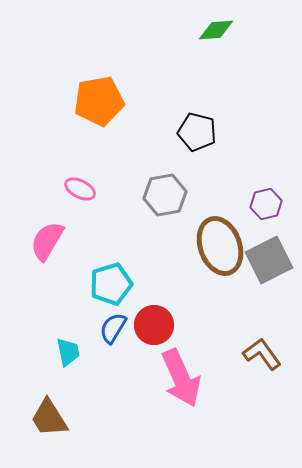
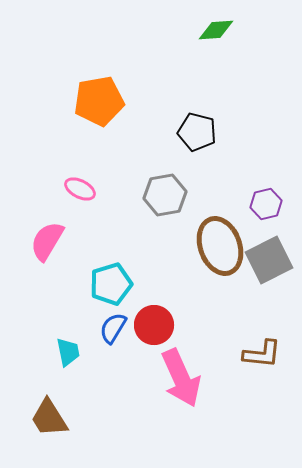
brown L-shape: rotated 132 degrees clockwise
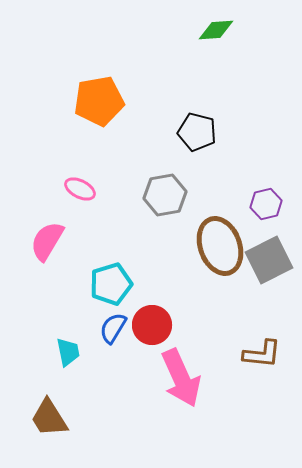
red circle: moved 2 px left
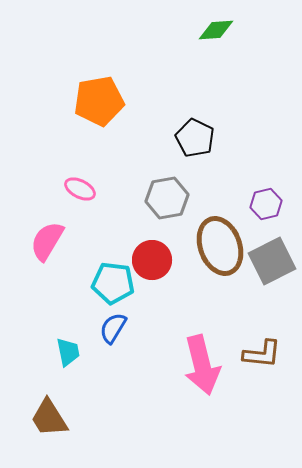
black pentagon: moved 2 px left, 6 px down; rotated 12 degrees clockwise
gray hexagon: moved 2 px right, 3 px down
gray square: moved 3 px right, 1 px down
cyan pentagon: moved 2 px right, 1 px up; rotated 24 degrees clockwise
red circle: moved 65 px up
pink arrow: moved 21 px right, 13 px up; rotated 10 degrees clockwise
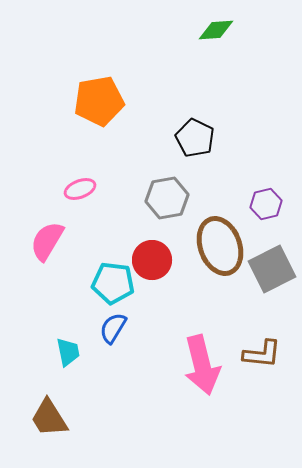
pink ellipse: rotated 48 degrees counterclockwise
gray square: moved 8 px down
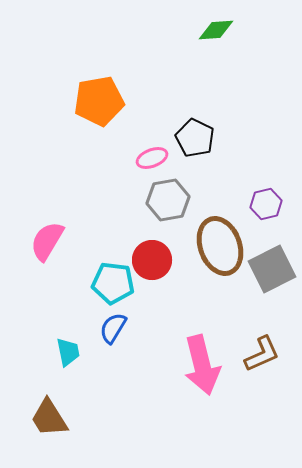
pink ellipse: moved 72 px right, 31 px up
gray hexagon: moved 1 px right, 2 px down
brown L-shape: rotated 30 degrees counterclockwise
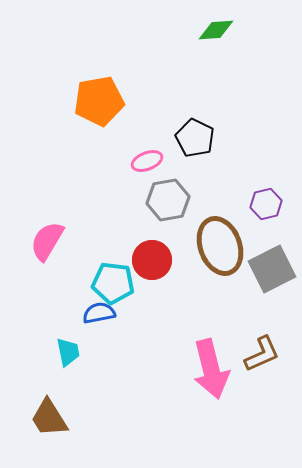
pink ellipse: moved 5 px left, 3 px down
blue semicircle: moved 14 px left, 15 px up; rotated 48 degrees clockwise
pink arrow: moved 9 px right, 4 px down
